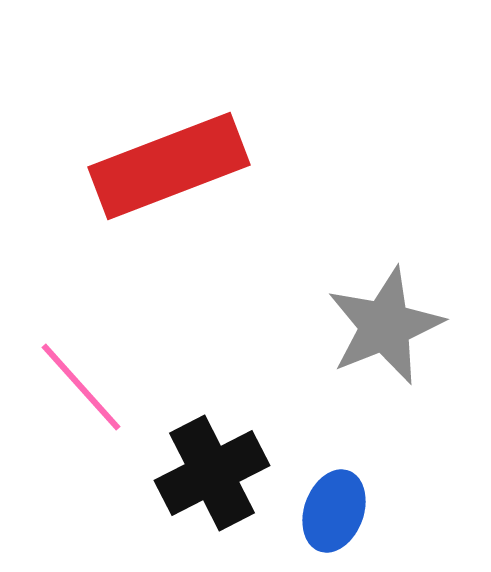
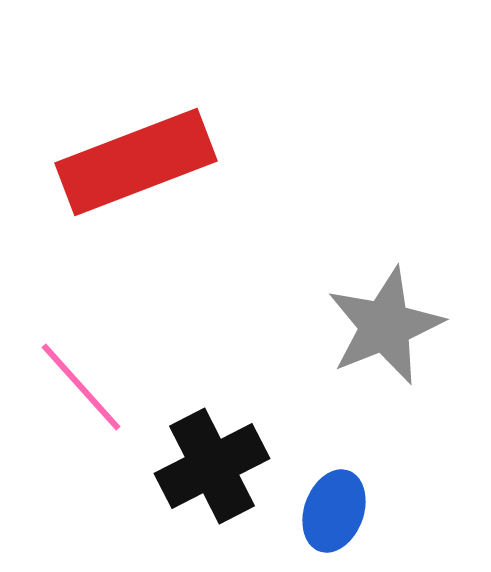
red rectangle: moved 33 px left, 4 px up
black cross: moved 7 px up
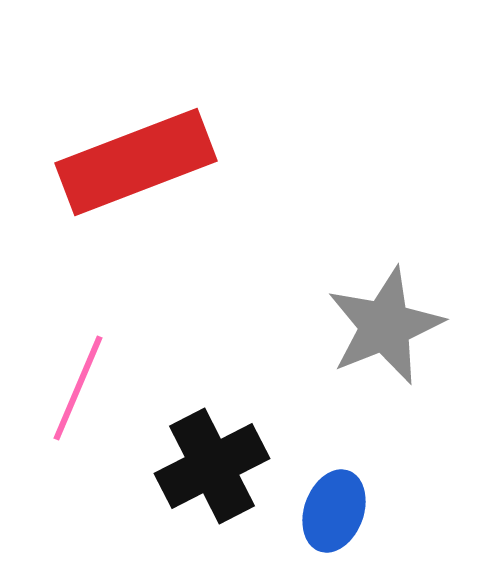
pink line: moved 3 px left, 1 px down; rotated 65 degrees clockwise
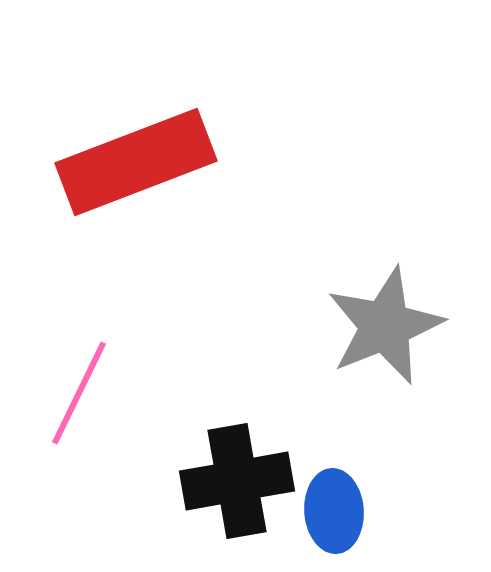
pink line: moved 1 px right, 5 px down; rotated 3 degrees clockwise
black cross: moved 25 px right, 15 px down; rotated 17 degrees clockwise
blue ellipse: rotated 24 degrees counterclockwise
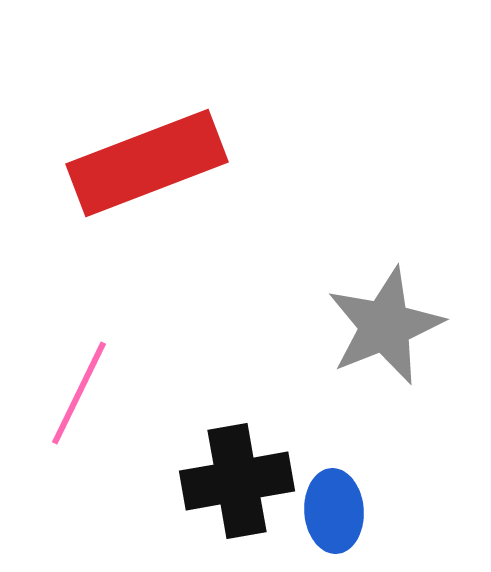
red rectangle: moved 11 px right, 1 px down
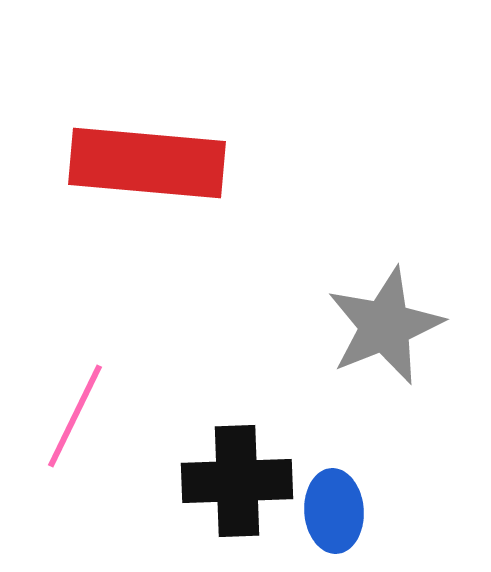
red rectangle: rotated 26 degrees clockwise
pink line: moved 4 px left, 23 px down
black cross: rotated 8 degrees clockwise
